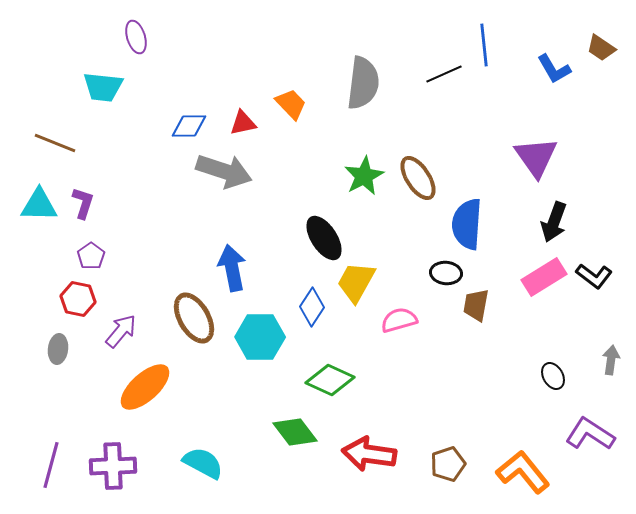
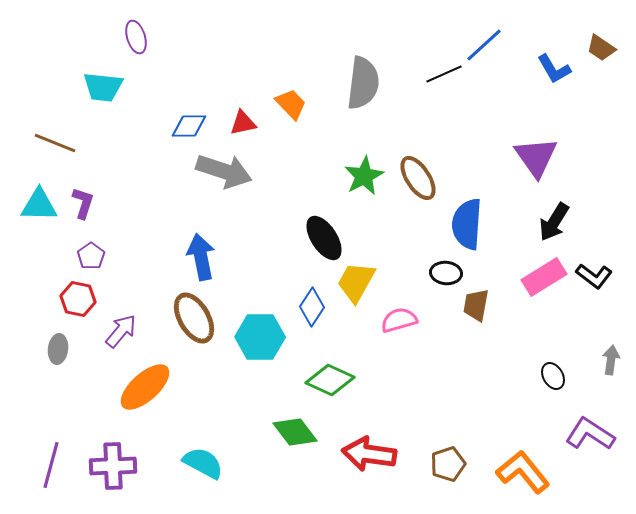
blue line at (484, 45): rotated 54 degrees clockwise
black arrow at (554, 222): rotated 12 degrees clockwise
blue arrow at (232, 268): moved 31 px left, 11 px up
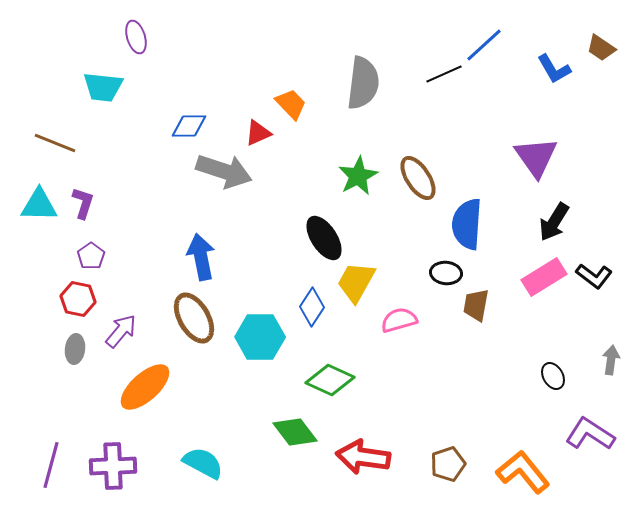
red triangle at (243, 123): moved 15 px right, 10 px down; rotated 12 degrees counterclockwise
green star at (364, 176): moved 6 px left
gray ellipse at (58, 349): moved 17 px right
red arrow at (369, 454): moved 6 px left, 3 px down
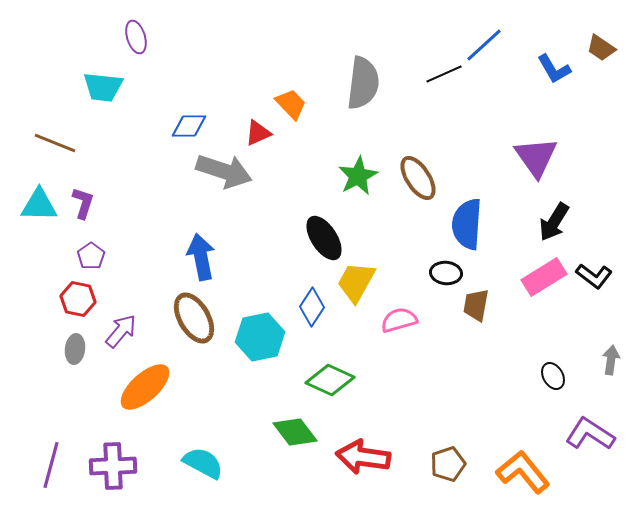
cyan hexagon at (260, 337): rotated 12 degrees counterclockwise
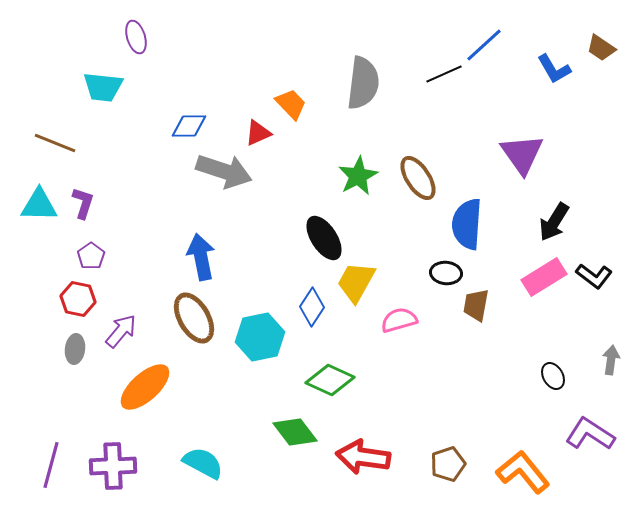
purple triangle at (536, 157): moved 14 px left, 3 px up
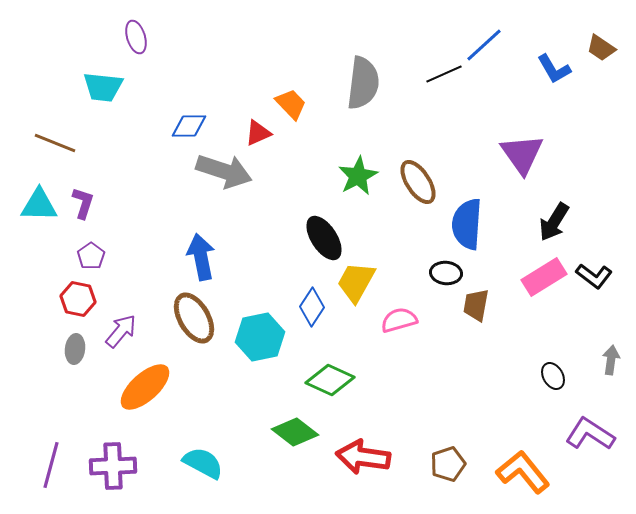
brown ellipse at (418, 178): moved 4 px down
green diamond at (295, 432): rotated 15 degrees counterclockwise
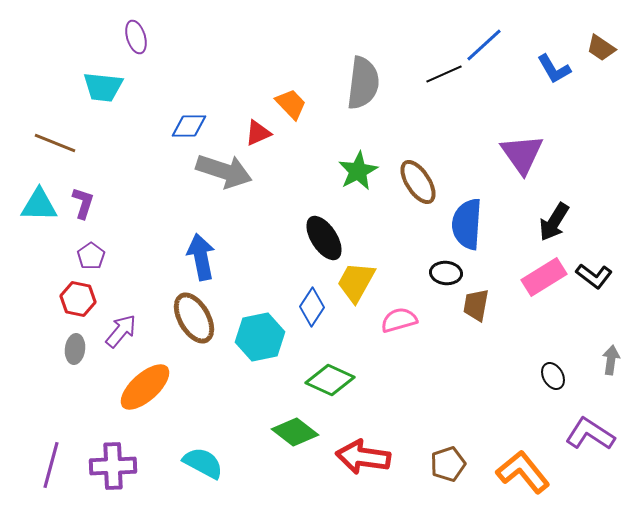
green star at (358, 176): moved 5 px up
